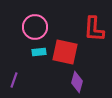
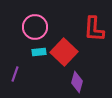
red square: moved 1 px left; rotated 32 degrees clockwise
purple line: moved 1 px right, 6 px up
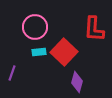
purple line: moved 3 px left, 1 px up
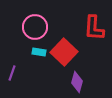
red L-shape: moved 1 px up
cyan rectangle: rotated 16 degrees clockwise
